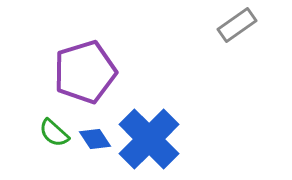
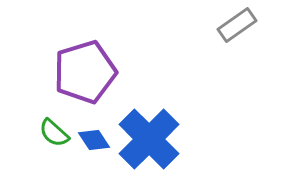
blue diamond: moved 1 px left, 1 px down
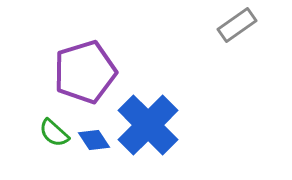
blue cross: moved 1 px left, 14 px up
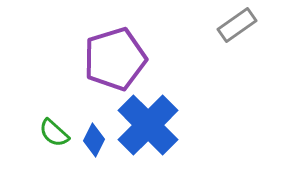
purple pentagon: moved 30 px right, 13 px up
blue diamond: rotated 60 degrees clockwise
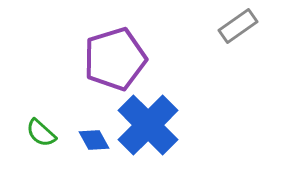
gray rectangle: moved 1 px right, 1 px down
green semicircle: moved 13 px left
blue diamond: rotated 56 degrees counterclockwise
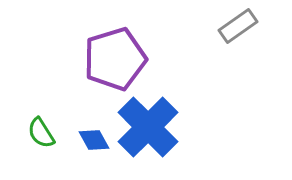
blue cross: moved 2 px down
green semicircle: rotated 16 degrees clockwise
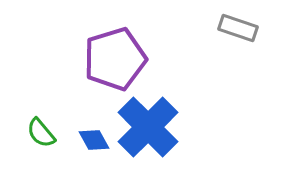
gray rectangle: moved 2 px down; rotated 54 degrees clockwise
green semicircle: rotated 8 degrees counterclockwise
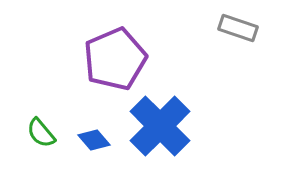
purple pentagon: rotated 6 degrees counterclockwise
blue cross: moved 12 px right, 1 px up
blue diamond: rotated 12 degrees counterclockwise
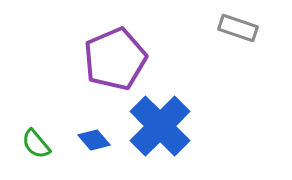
green semicircle: moved 5 px left, 11 px down
